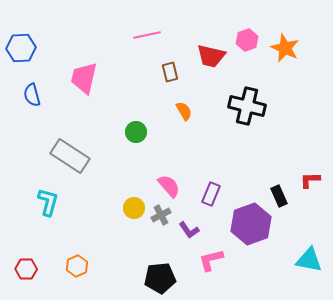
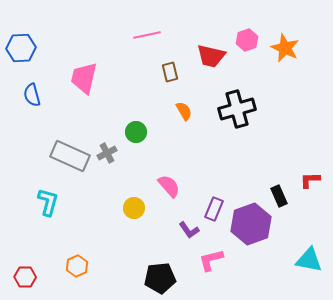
black cross: moved 10 px left, 3 px down; rotated 30 degrees counterclockwise
gray rectangle: rotated 9 degrees counterclockwise
purple rectangle: moved 3 px right, 15 px down
gray cross: moved 54 px left, 62 px up
red hexagon: moved 1 px left, 8 px down
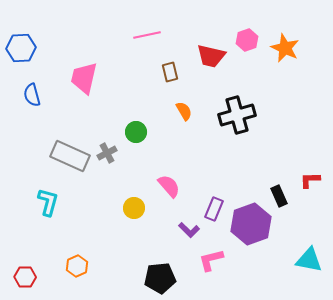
black cross: moved 6 px down
purple L-shape: rotated 10 degrees counterclockwise
